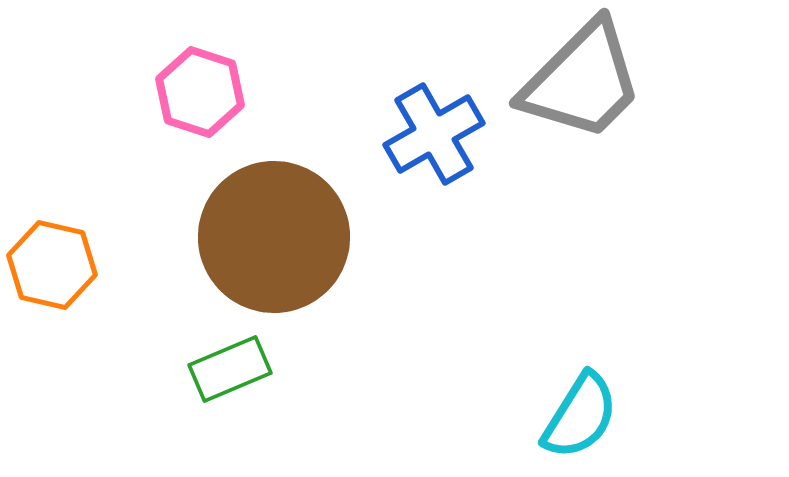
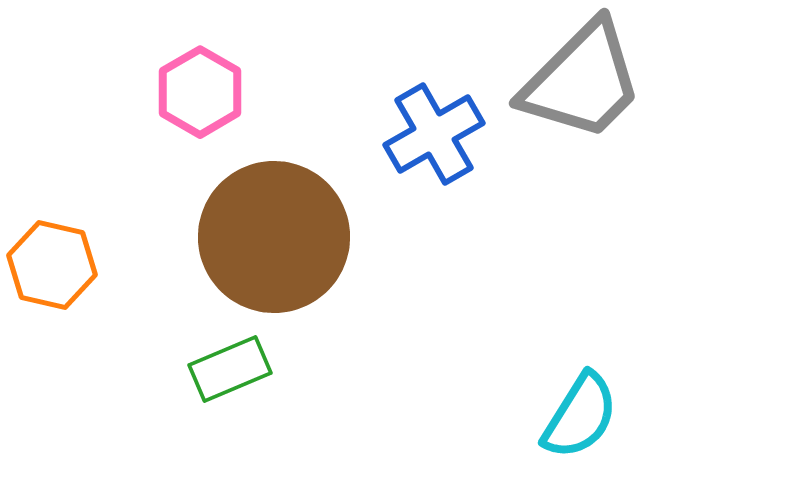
pink hexagon: rotated 12 degrees clockwise
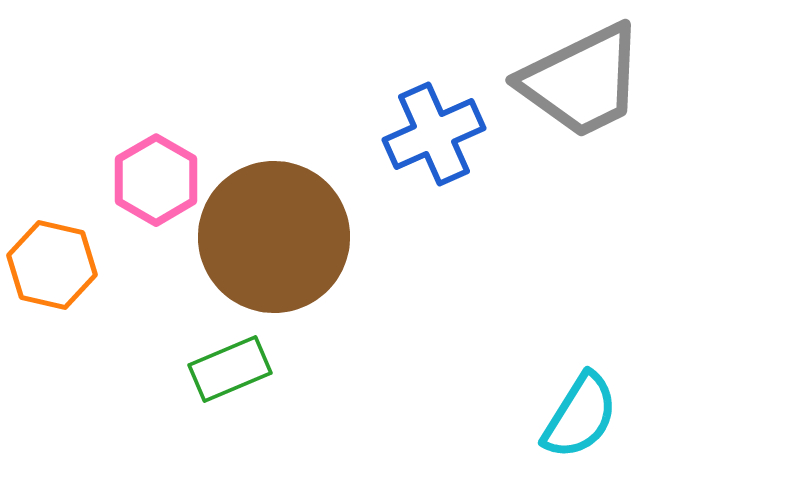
gray trapezoid: rotated 19 degrees clockwise
pink hexagon: moved 44 px left, 88 px down
blue cross: rotated 6 degrees clockwise
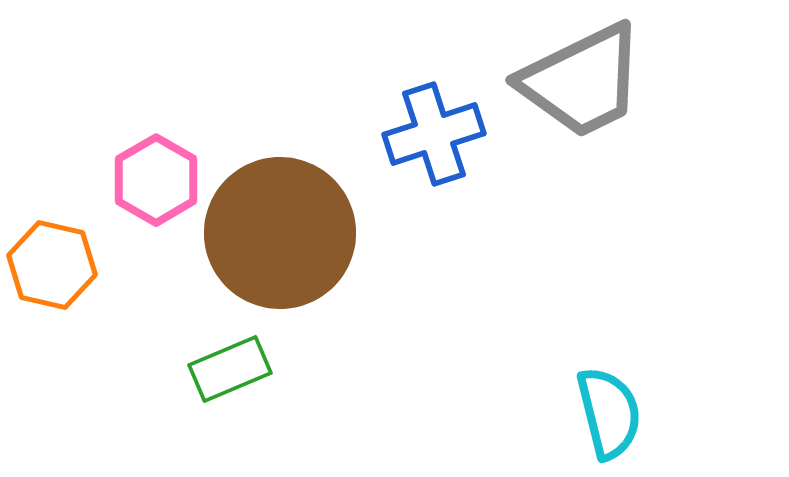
blue cross: rotated 6 degrees clockwise
brown circle: moved 6 px right, 4 px up
cyan semicircle: moved 29 px right, 3 px up; rotated 46 degrees counterclockwise
